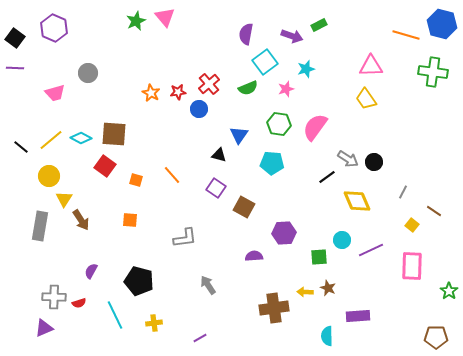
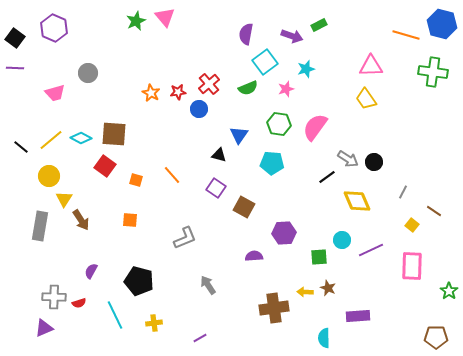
gray L-shape at (185, 238): rotated 15 degrees counterclockwise
cyan semicircle at (327, 336): moved 3 px left, 2 px down
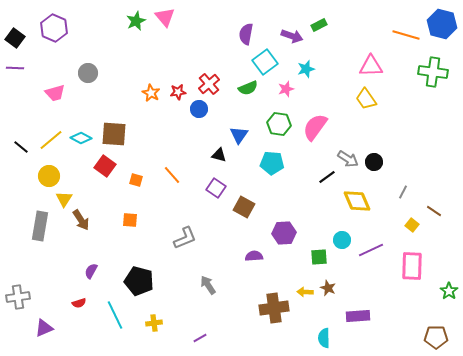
gray cross at (54, 297): moved 36 px left; rotated 10 degrees counterclockwise
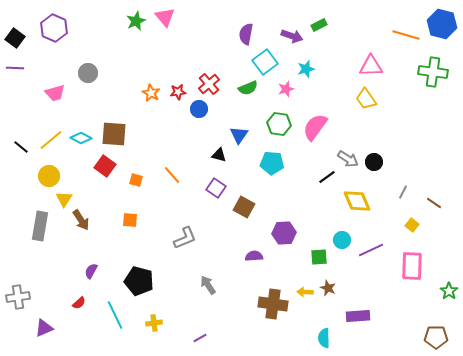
brown line at (434, 211): moved 8 px up
red semicircle at (79, 303): rotated 24 degrees counterclockwise
brown cross at (274, 308): moved 1 px left, 4 px up; rotated 16 degrees clockwise
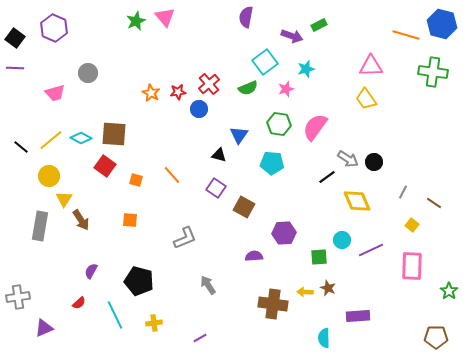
purple semicircle at (246, 34): moved 17 px up
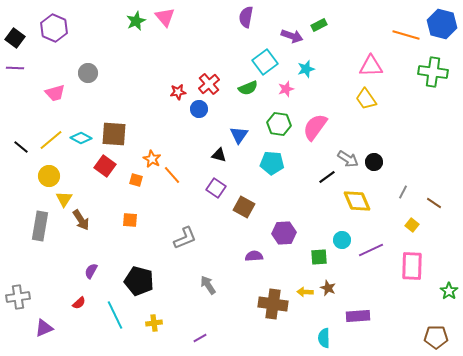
orange star at (151, 93): moved 1 px right, 66 px down
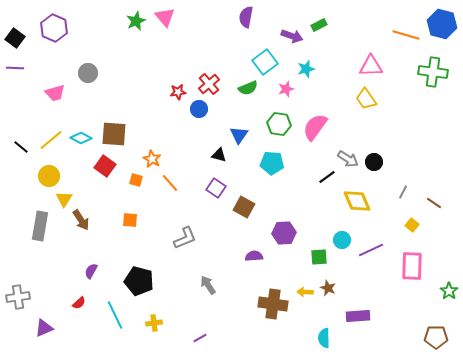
orange line at (172, 175): moved 2 px left, 8 px down
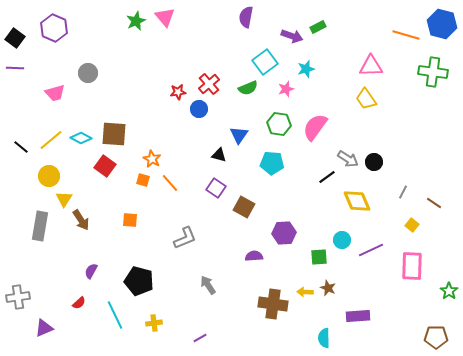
green rectangle at (319, 25): moved 1 px left, 2 px down
orange square at (136, 180): moved 7 px right
